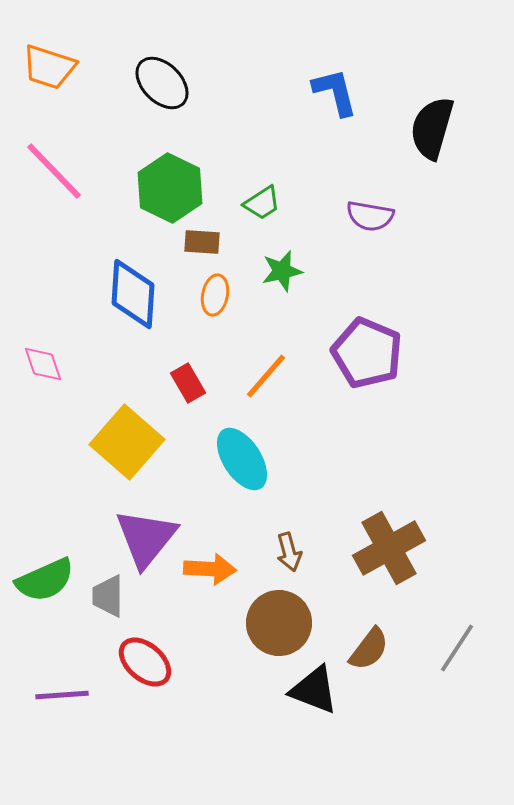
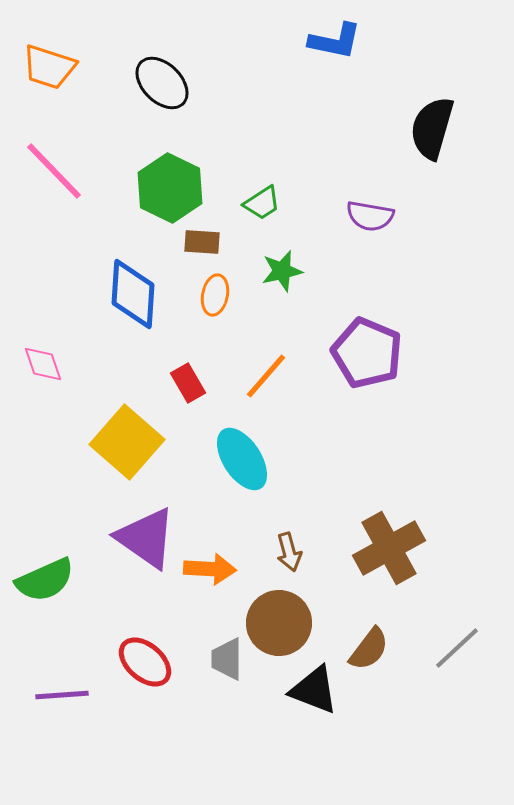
blue L-shape: moved 51 px up; rotated 116 degrees clockwise
purple triangle: rotated 34 degrees counterclockwise
gray trapezoid: moved 119 px right, 63 px down
gray line: rotated 14 degrees clockwise
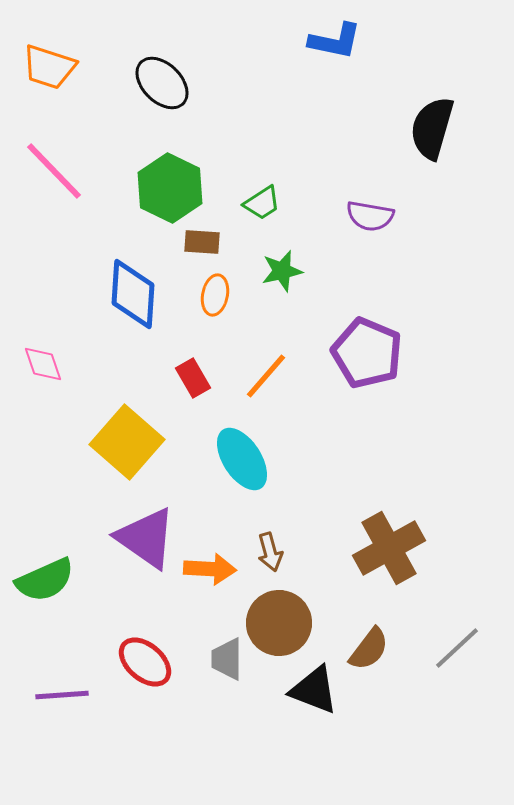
red rectangle: moved 5 px right, 5 px up
brown arrow: moved 19 px left
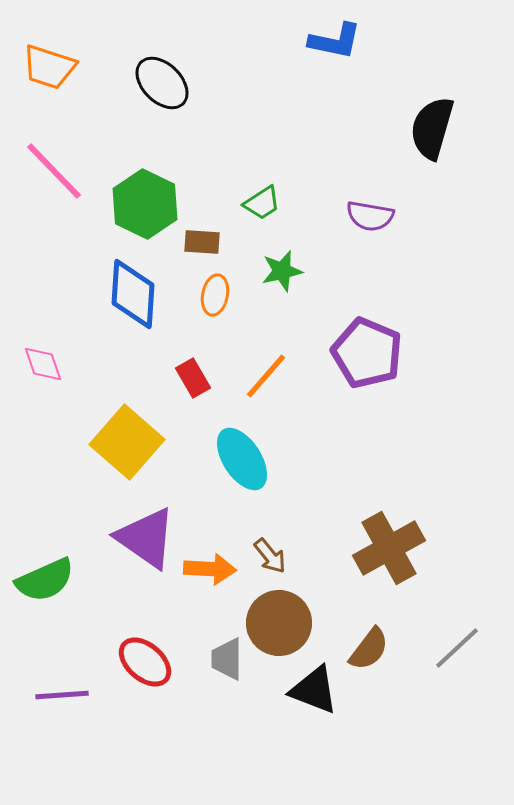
green hexagon: moved 25 px left, 16 px down
brown arrow: moved 4 px down; rotated 24 degrees counterclockwise
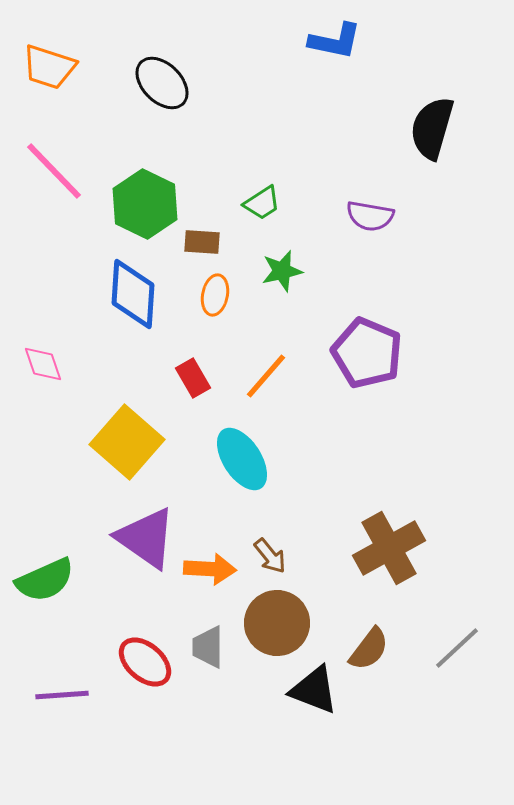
brown circle: moved 2 px left
gray trapezoid: moved 19 px left, 12 px up
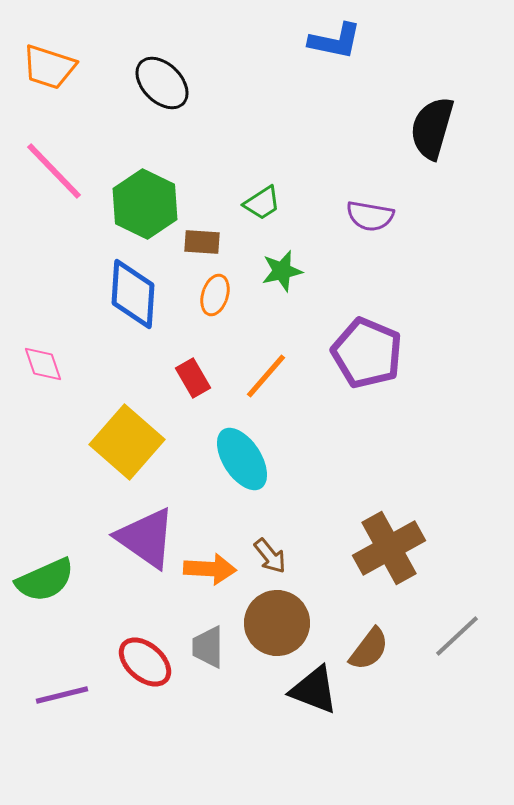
orange ellipse: rotated 6 degrees clockwise
gray line: moved 12 px up
purple line: rotated 10 degrees counterclockwise
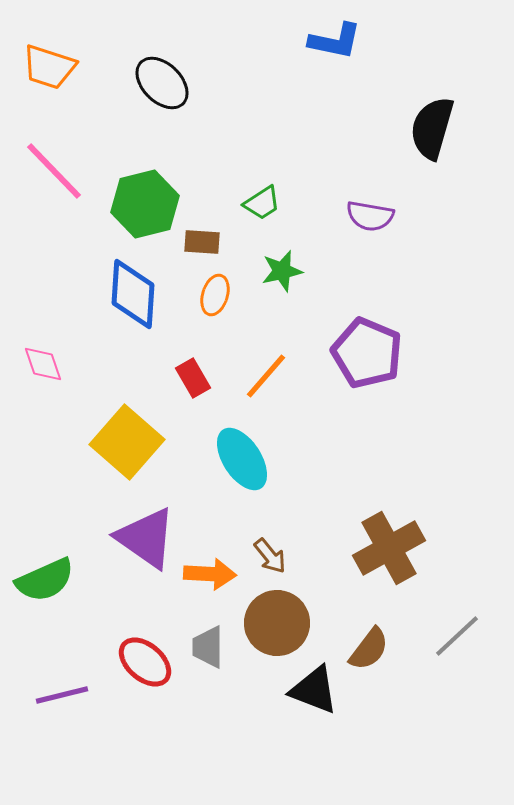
green hexagon: rotated 20 degrees clockwise
orange arrow: moved 5 px down
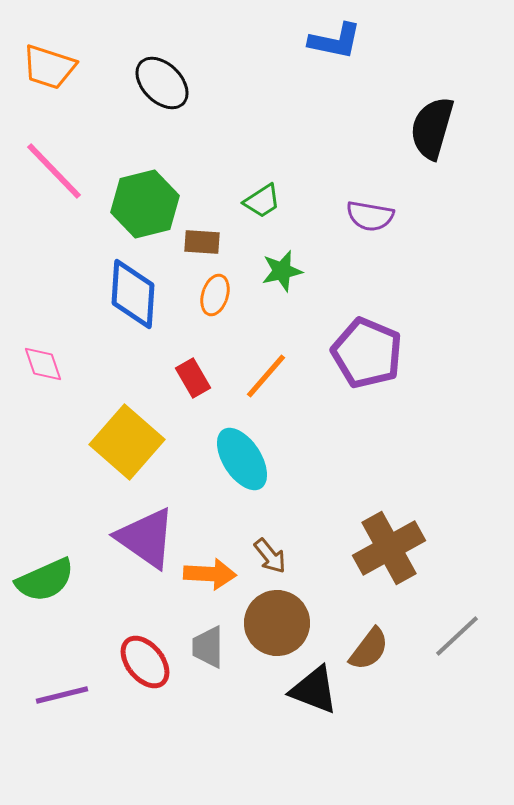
green trapezoid: moved 2 px up
red ellipse: rotated 10 degrees clockwise
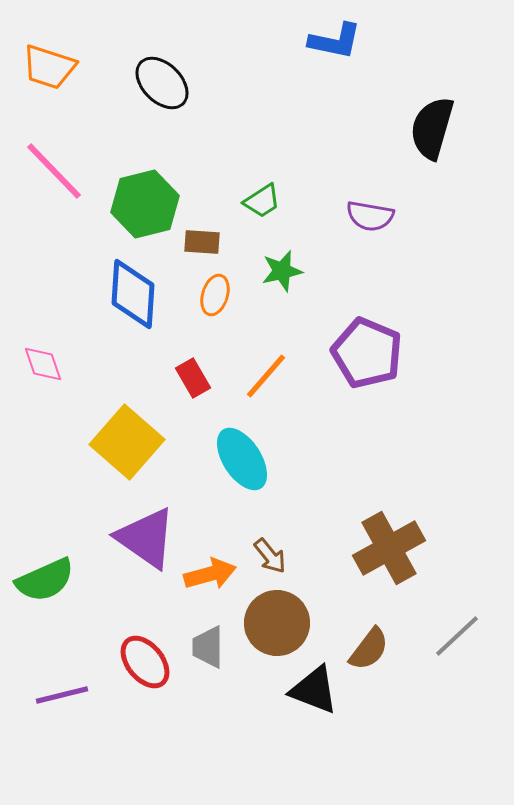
orange arrow: rotated 18 degrees counterclockwise
